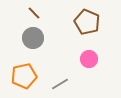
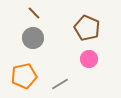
brown pentagon: moved 6 px down
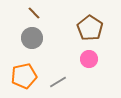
brown pentagon: moved 3 px right; rotated 10 degrees clockwise
gray circle: moved 1 px left
gray line: moved 2 px left, 2 px up
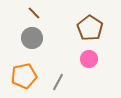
gray line: rotated 30 degrees counterclockwise
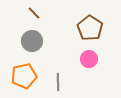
gray circle: moved 3 px down
gray line: rotated 30 degrees counterclockwise
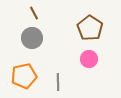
brown line: rotated 16 degrees clockwise
gray circle: moved 3 px up
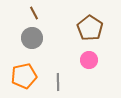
pink circle: moved 1 px down
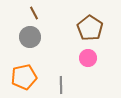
gray circle: moved 2 px left, 1 px up
pink circle: moved 1 px left, 2 px up
orange pentagon: moved 1 px down
gray line: moved 3 px right, 3 px down
